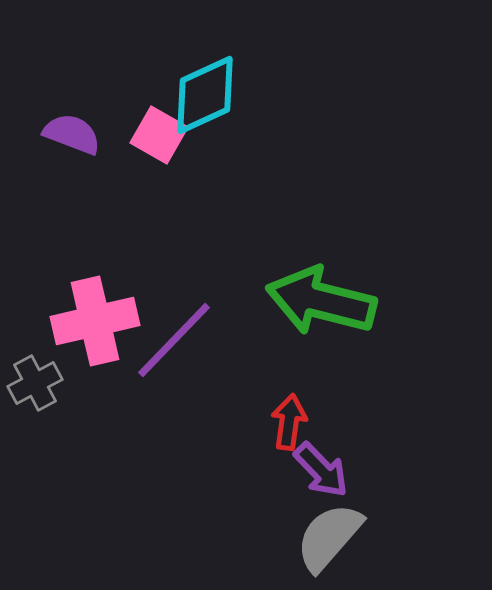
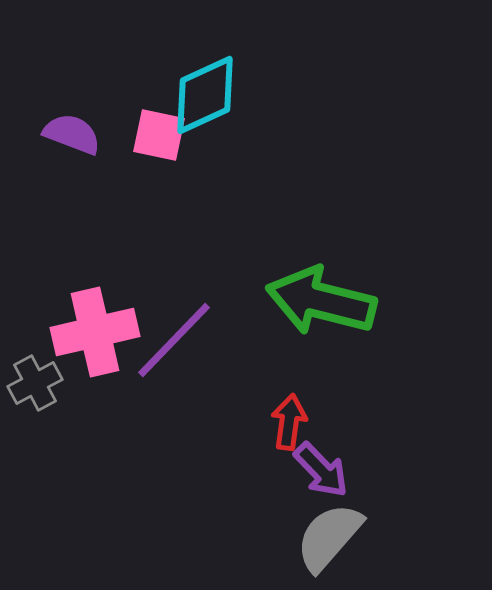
pink square: rotated 18 degrees counterclockwise
pink cross: moved 11 px down
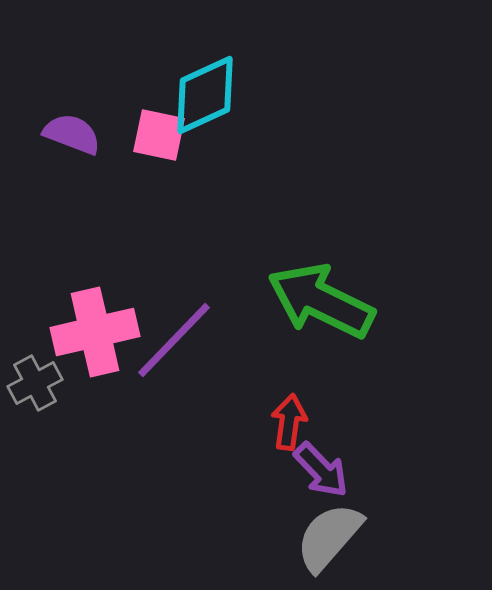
green arrow: rotated 12 degrees clockwise
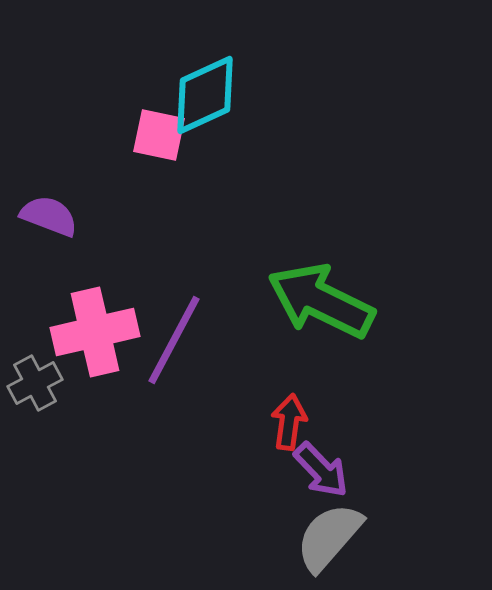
purple semicircle: moved 23 px left, 82 px down
purple line: rotated 16 degrees counterclockwise
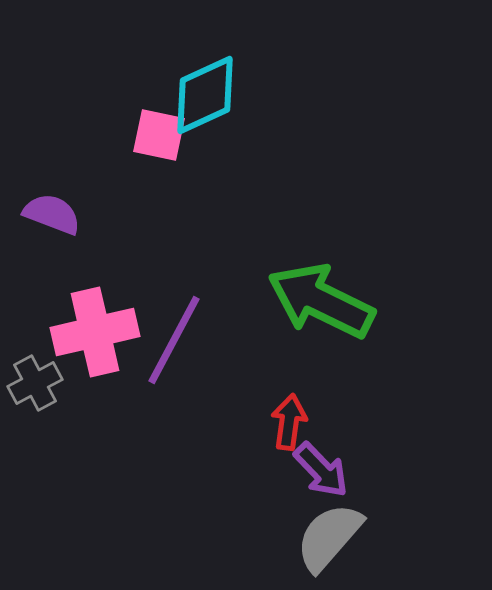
purple semicircle: moved 3 px right, 2 px up
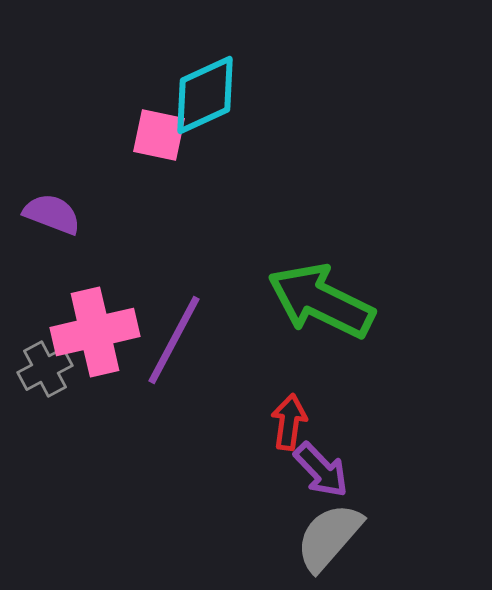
gray cross: moved 10 px right, 14 px up
